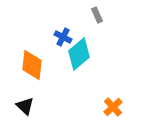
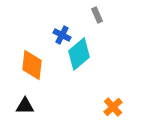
blue cross: moved 1 px left, 2 px up
black triangle: rotated 42 degrees counterclockwise
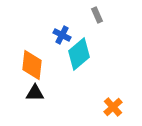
black triangle: moved 10 px right, 13 px up
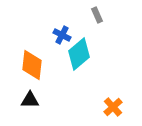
black triangle: moved 5 px left, 7 px down
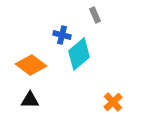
gray rectangle: moved 2 px left
blue cross: rotated 12 degrees counterclockwise
orange diamond: moved 1 px left; rotated 60 degrees counterclockwise
orange cross: moved 5 px up
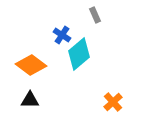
blue cross: rotated 18 degrees clockwise
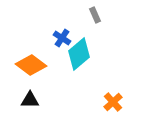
blue cross: moved 3 px down
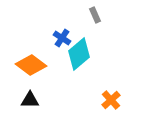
orange cross: moved 2 px left, 2 px up
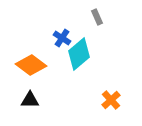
gray rectangle: moved 2 px right, 2 px down
